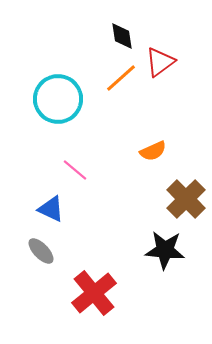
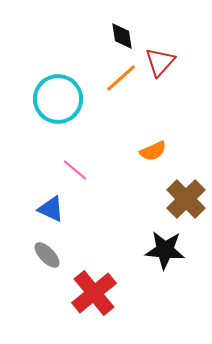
red triangle: rotated 12 degrees counterclockwise
gray ellipse: moved 6 px right, 4 px down
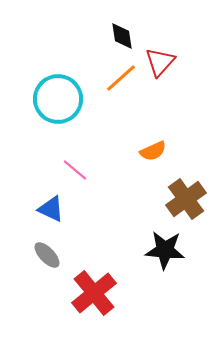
brown cross: rotated 9 degrees clockwise
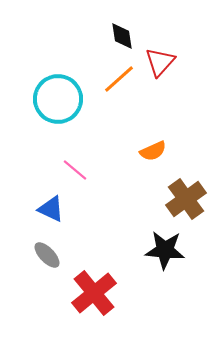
orange line: moved 2 px left, 1 px down
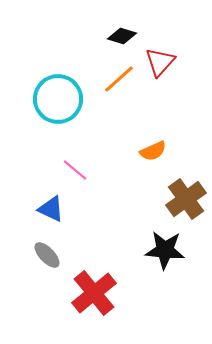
black diamond: rotated 64 degrees counterclockwise
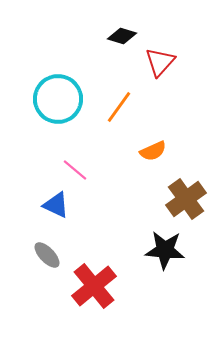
orange line: moved 28 px down; rotated 12 degrees counterclockwise
blue triangle: moved 5 px right, 4 px up
red cross: moved 7 px up
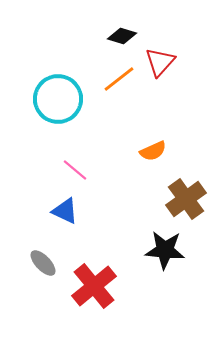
orange line: moved 28 px up; rotated 16 degrees clockwise
blue triangle: moved 9 px right, 6 px down
gray ellipse: moved 4 px left, 8 px down
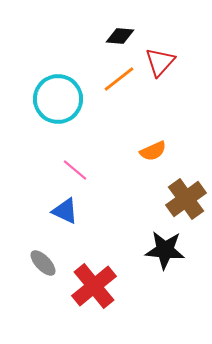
black diamond: moved 2 px left; rotated 12 degrees counterclockwise
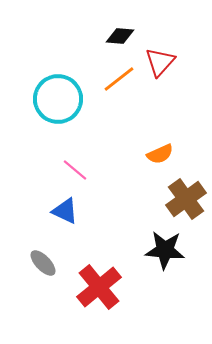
orange semicircle: moved 7 px right, 3 px down
red cross: moved 5 px right, 1 px down
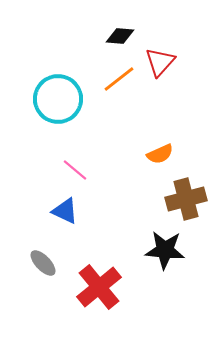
brown cross: rotated 21 degrees clockwise
